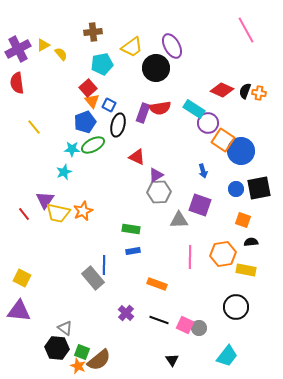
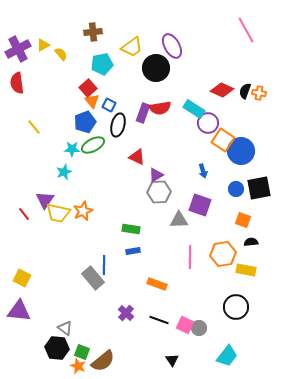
brown semicircle at (99, 360): moved 4 px right, 1 px down
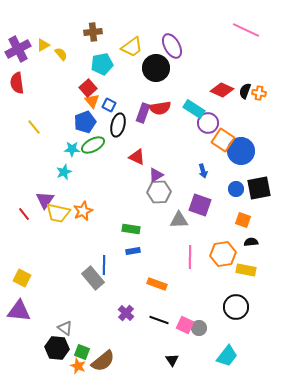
pink line at (246, 30): rotated 36 degrees counterclockwise
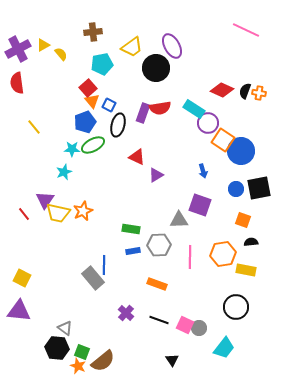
gray hexagon at (159, 192): moved 53 px down
cyan trapezoid at (227, 356): moved 3 px left, 8 px up
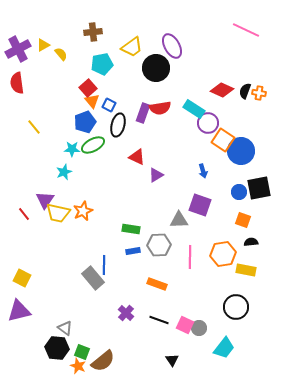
blue circle at (236, 189): moved 3 px right, 3 px down
purple triangle at (19, 311): rotated 20 degrees counterclockwise
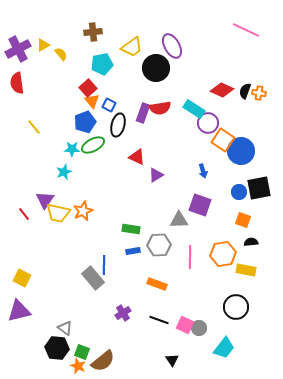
purple cross at (126, 313): moved 3 px left; rotated 14 degrees clockwise
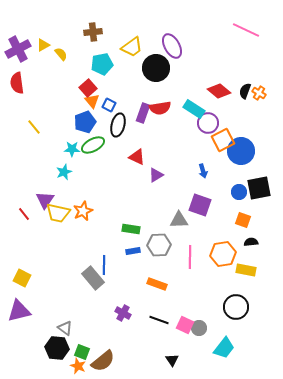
red diamond at (222, 90): moved 3 px left, 1 px down; rotated 15 degrees clockwise
orange cross at (259, 93): rotated 24 degrees clockwise
orange square at (223, 140): rotated 30 degrees clockwise
purple cross at (123, 313): rotated 28 degrees counterclockwise
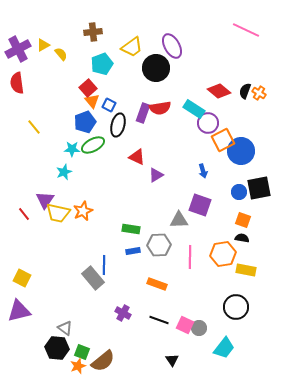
cyan pentagon at (102, 64): rotated 10 degrees counterclockwise
black semicircle at (251, 242): moved 9 px left, 4 px up; rotated 16 degrees clockwise
orange star at (78, 366): rotated 28 degrees clockwise
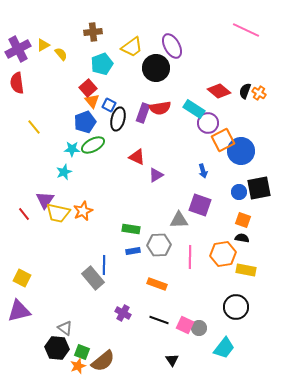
black ellipse at (118, 125): moved 6 px up
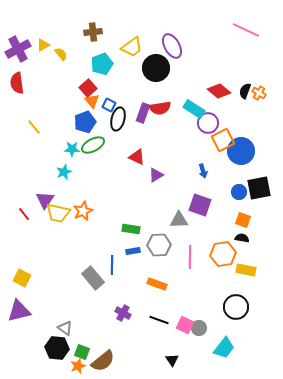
blue line at (104, 265): moved 8 px right
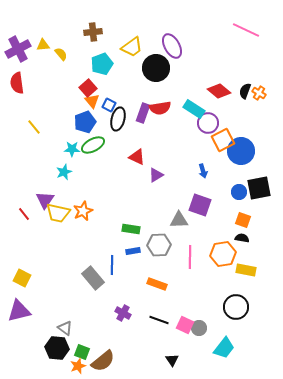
yellow triangle at (43, 45): rotated 24 degrees clockwise
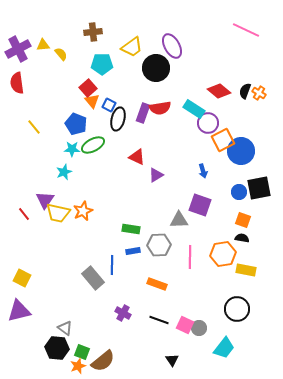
cyan pentagon at (102, 64): rotated 20 degrees clockwise
blue pentagon at (85, 122): moved 9 px left, 2 px down; rotated 30 degrees counterclockwise
black circle at (236, 307): moved 1 px right, 2 px down
